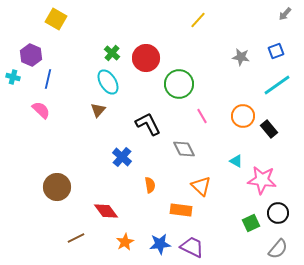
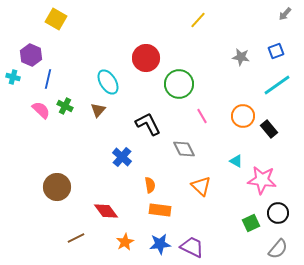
green cross: moved 47 px left, 53 px down; rotated 14 degrees counterclockwise
orange rectangle: moved 21 px left
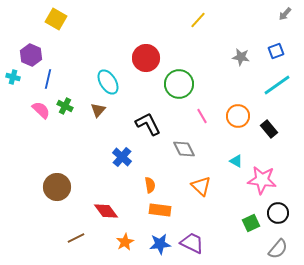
orange circle: moved 5 px left
purple trapezoid: moved 4 px up
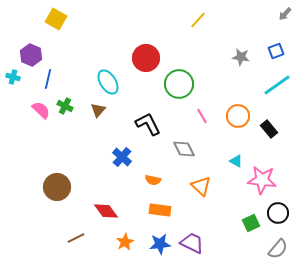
orange semicircle: moved 3 px right, 5 px up; rotated 112 degrees clockwise
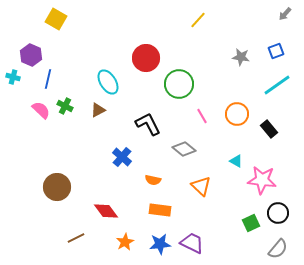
brown triangle: rotated 21 degrees clockwise
orange circle: moved 1 px left, 2 px up
gray diamond: rotated 25 degrees counterclockwise
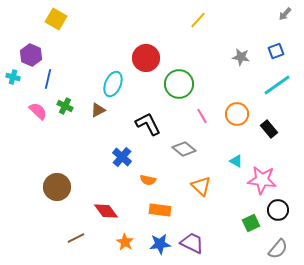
cyan ellipse: moved 5 px right, 2 px down; rotated 55 degrees clockwise
pink semicircle: moved 3 px left, 1 px down
orange semicircle: moved 5 px left
black circle: moved 3 px up
orange star: rotated 12 degrees counterclockwise
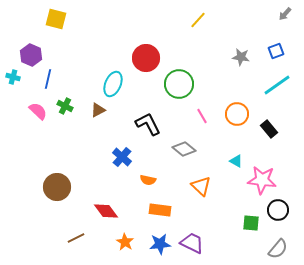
yellow square: rotated 15 degrees counterclockwise
green square: rotated 30 degrees clockwise
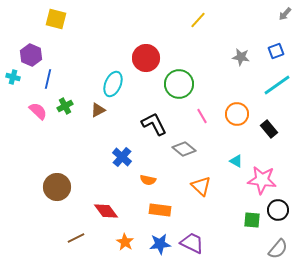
green cross: rotated 35 degrees clockwise
black L-shape: moved 6 px right
green square: moved 1 px right, 3 px up
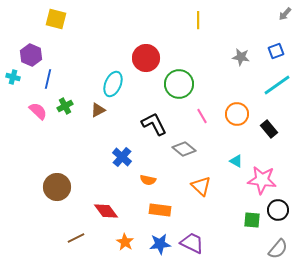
yellow line: rotated 42 degrees counterclockwise
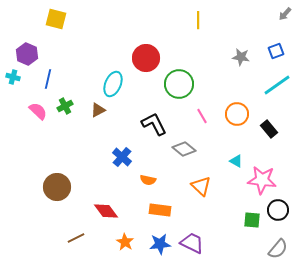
purple hexagon: moved 4 px left, 1 px up
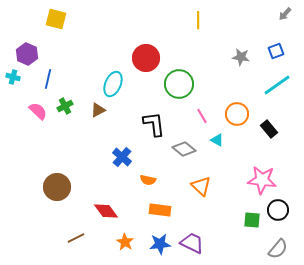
black L-shape: rotated 20 degrees clockwise
cyan triangle: moved 19 px left, 21 px up
